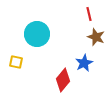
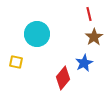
brown star: moved 2 px left; rotated 18 degrees clockwise
red diamond: moved 2 px up
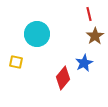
brown star: moved 1 px right, 1 px up
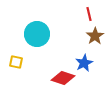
red diamond: rotated 70 degrees clockwise
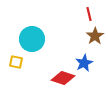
cyan circle: moved 5 px left, 5 px down
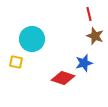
brown star: rotated 18 degrees counterclockwise
blue star: rotated 12 degrees clockwise
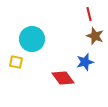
blue star: moved 1 px right, 1 px up
red diamond: rotated 35 degrees clockwise
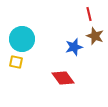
cyan circle: moved 10 px left
blue star: moved 11 px left, 15 px up
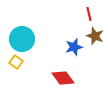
yellow square: rotated 24 degrees clockwise
